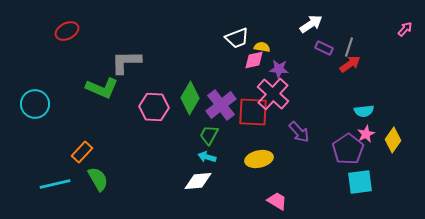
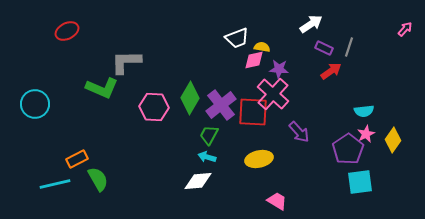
red arrow: moved 19 px left, 7 px down
orange rectangle: moved 5 px left, 7 px down; rotated 20 degrees clockwise
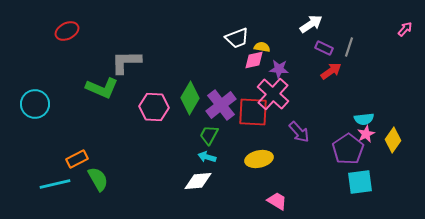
cyan semicircle: moved 8 px down
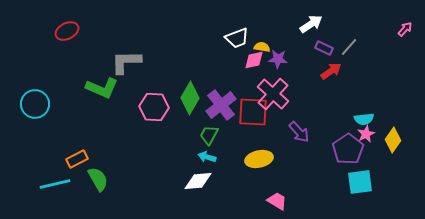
gray line: rotated 24 degrees clockwise
purple star: moved 1 px left, 10 px up
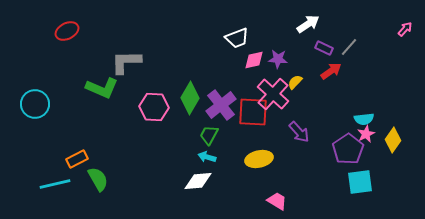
white arrow: moved 3 px left
yellow semicircle: moved 33 px right, 35 px down; rotated 56 degrees counterclockwise
